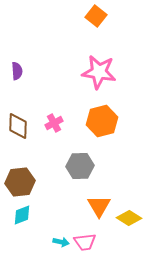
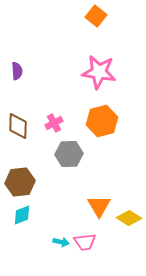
gray hexagon: moved 11 px left, 12 px up
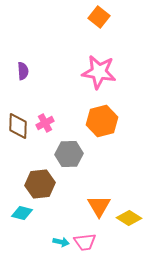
orange square: moved 3 px right, 1 px down
purple semicircle: moved 6 px right
pink cross: moved 9 px left
brown hexagon: moved 20 px right, 2 px down
cyan diamond: moved 2 px up; rotated 35 degrees clockwise
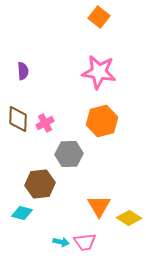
brown diamond: moved 7 px up
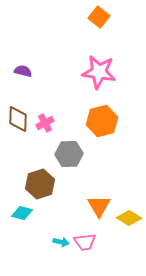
purple semicircle: rotated 72 degrees counterclockwise
brown hexagon: rotated 12 degrees counterclockwise
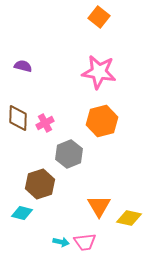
purple semicircle: moved 5 px up
brown diamond: moved 1 px up
gray hexagon: rotated 20 degrees counterclockwise
yellow diamond: rotated 20 degrees counterclockwise
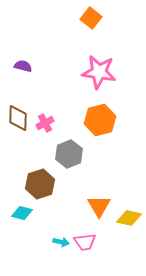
orange square: moved 8 px left, 1 px down
orange hexagon: moved 2 px left, 1 px up
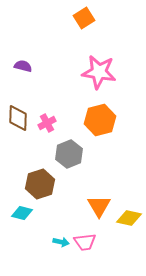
orange square: moved 7 px left; rotated 20 degrees clockwise
pink cross: moved 2 px right
